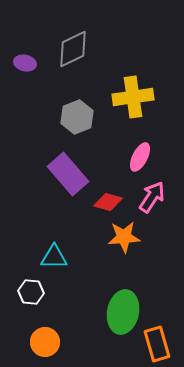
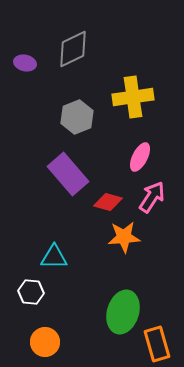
green ellipse: rotated 6 degrees clockwise
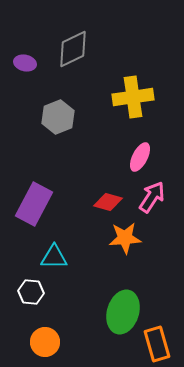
gray hexagon: moved 19 px left
purple rectangle: moved 34 px left, 30 px down; rotated 69 degrees clockwise
orange star: moved 1 px right, 1 px down
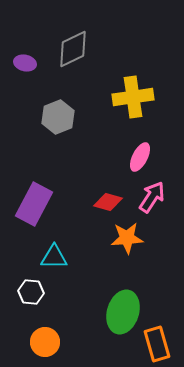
orange star: moved 2 px right
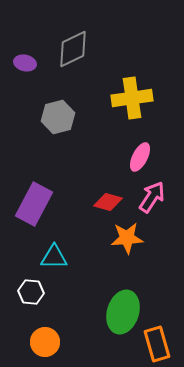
yellow cross: moved 1 px left, 1 px down
gray hexagon: rotated 8 degrees clockwise
